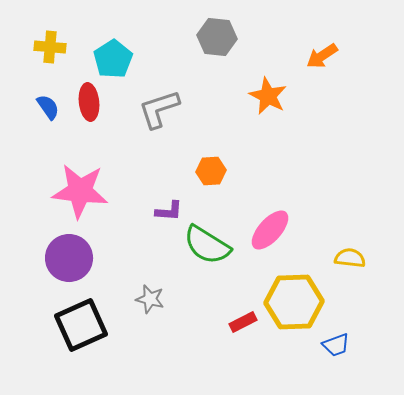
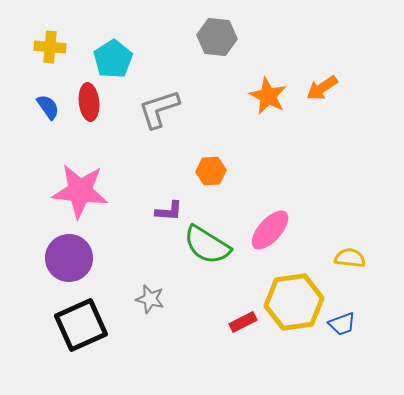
orange arrow: moved 32 px down
yellow hexagon: rotated 6 degrees counterclockwise
blue trapezoid: moved 6 px right, 21 px up
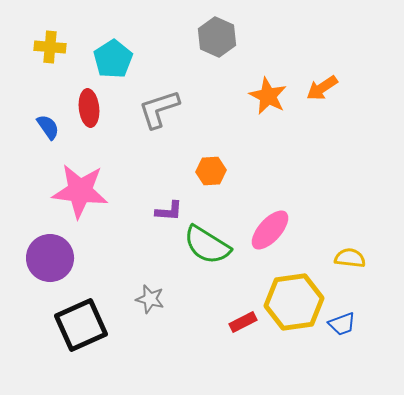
gray hexagon: rotated 18 degrees clockwise
red ellipse: moved 6 px down
blue semicircle: moved 20 px down
purple circle: moved 19 px left
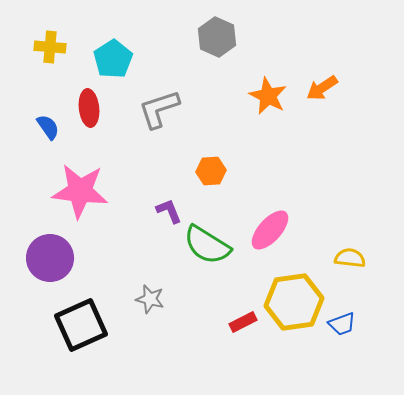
purple L-shape: rotated 116 degrees counterclockwise
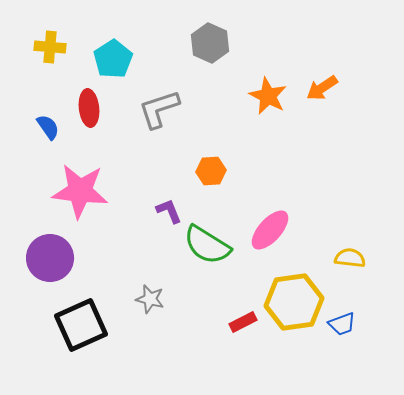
gray hexagon: moved 7 px left, 6 px down
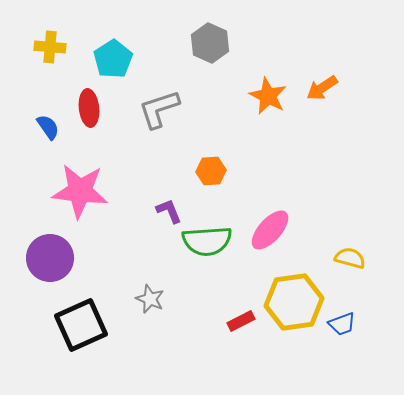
green semicircle: moved 4 px up; rotated 36 degrees counterclockwise
yellow semicircle: rotated 8 degrees clockwise
gray star: rotated 8 degrees clockwise
red rectangle: moved 2 px left, 1 px up
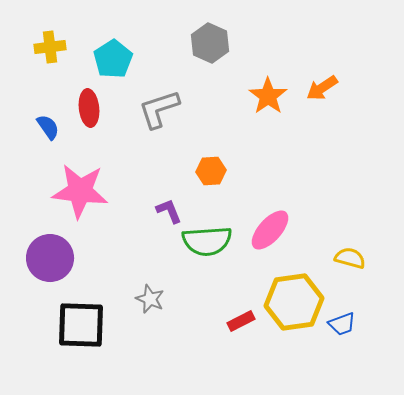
yellow cross: rotated 12 degrees counterclockwise
orange star: rotated 9 degrees clockwise
black square: rotated 26 degrees clockwise
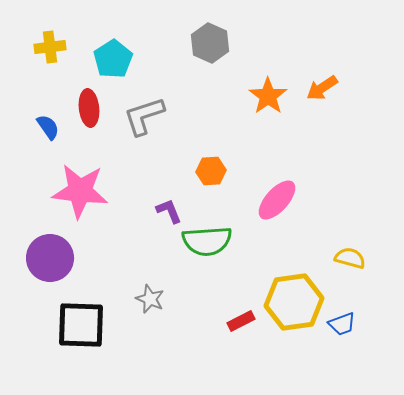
gray L-shape: moved 15 px left, 7 px down
pink ellipse: moved 7 px right, 30 px up
